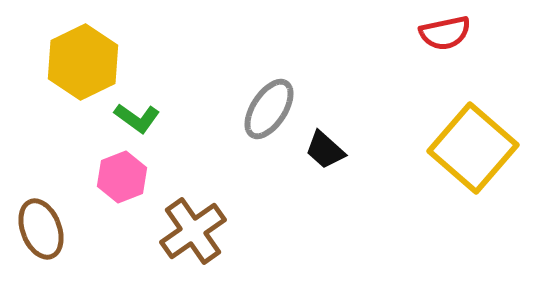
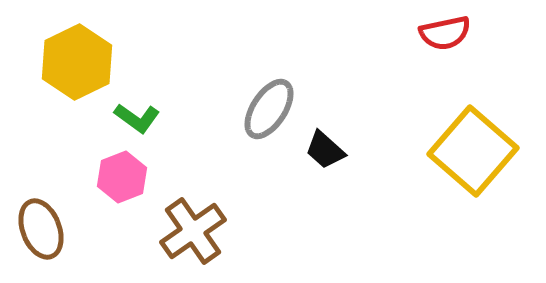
yellow hexagon: moved 6 px left
yellow square: moved 3 px down
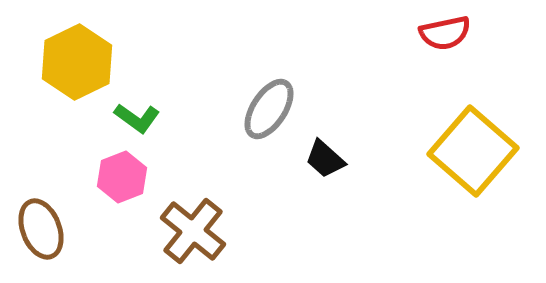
black trapezoid: moved 9 px down
brown cross: rotated 16 degrees counterclockwise
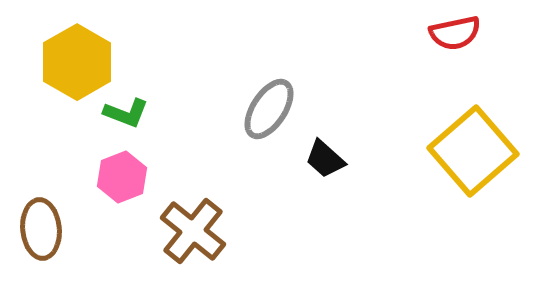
red semicircle: moved 10 px right
yellow hexagon: rotated 4 degrees counterclockwise
green L-shape: moved 11 px left, 5 px up; rotated 15 degrees counterclockwise
yellow square: rotated 8 degrees clockwise
brown ellipse: rotated 16 degrees clockwise
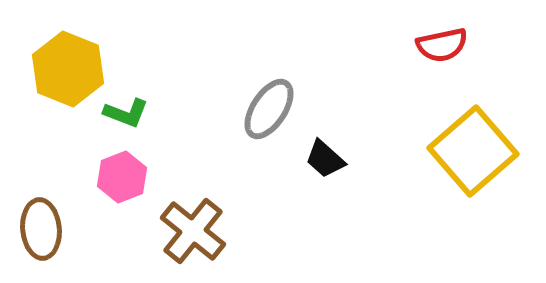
red semicircle: moved 13 px left, 12 px down
yellow hexagon: moved 9 px left, 7 px down; rotated 8 degrees counterclockwise
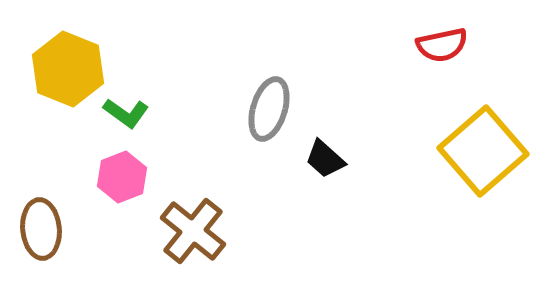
gray ellipse: rotated 16 degrees counterclockwise
green L-shape: rotated 15 degrees clockwise
yellow square: moved 10 px right
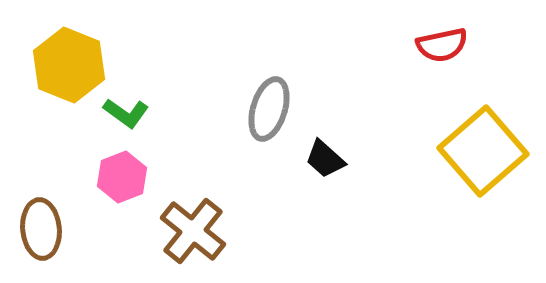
yellow hexagon: moved 1 px right, 4 px up
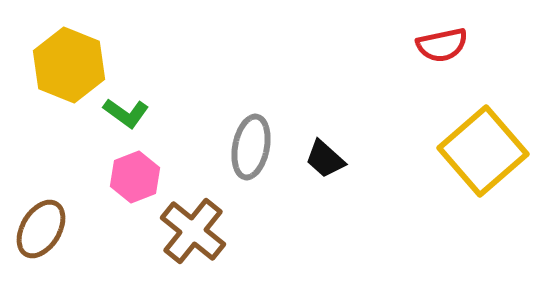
gray ellipse: moved 18 px left, 38 px down; rotated 6 degrees counterclockwise
pink hexagon: moved 13 px right
brown ellipse: rotated 36 degrees clockwise
